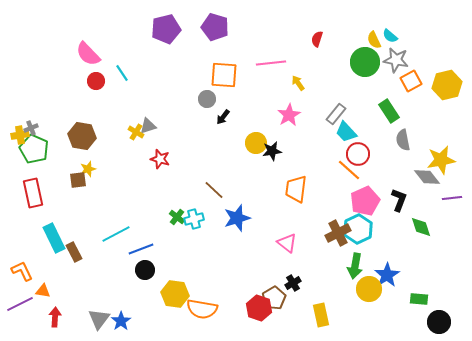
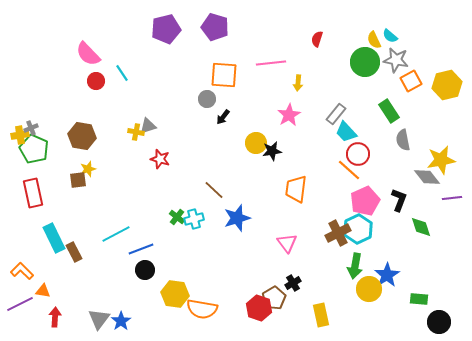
yellow arrow at (298, 83): rotated 140 degrees counterclockwise
yellow cross at (136, 132): rotated 21 degrees counterclockwise
pink triangle at (287, 243): rotated 15 degrees clockwise
orange L-shape at (22, 271): rotated 20 degrees counterclockwise
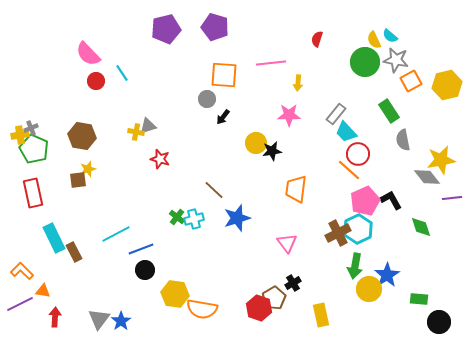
pink star at (289, 115): rotated 30 degrees clockwise
black L-shape at (399, 200): moved 8 px left; rotated 50 degrees counterclockwise
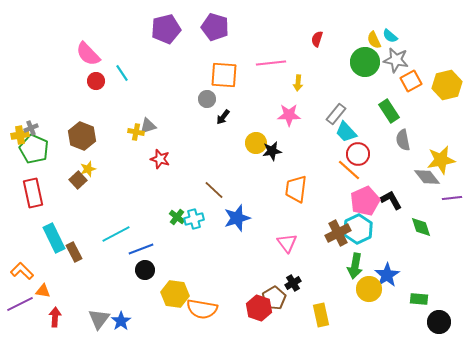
brown hexagon at (82, 136): rotated 12 degrees clockwise
brown square at (78, 180): rotated 36 degrees counterclockwise
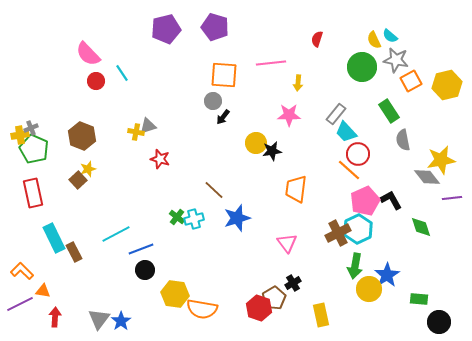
green circle at (365, 62): moved 3 px left, 5 px down
gray circle at (207, 99): moved 6 px right, 2 px down
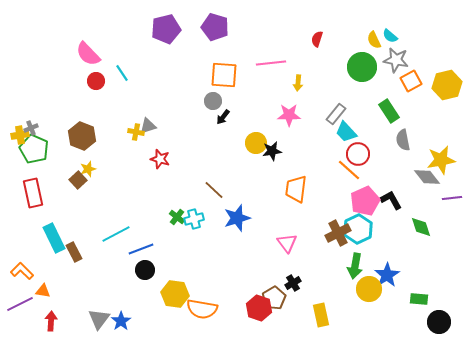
red arrow at (55, 317): moved 4 px left, 4 px down
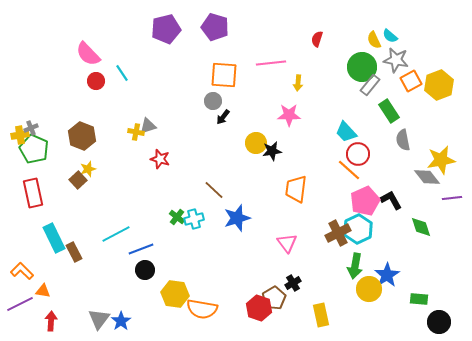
yellow hexagon at (447, 85): moved 8 px left; rotated 8 degrees counterclockwise
gray rectangle at (336, 114): moved 34 px right, 29 px up
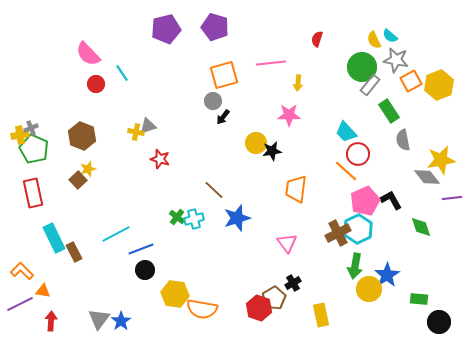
orange square at (224, 75): rotated 20 degrees counterclockwise
red circle at (96, 81): moved 3 px down
orange line at (349, 170): moved 3 px left, 1 px down
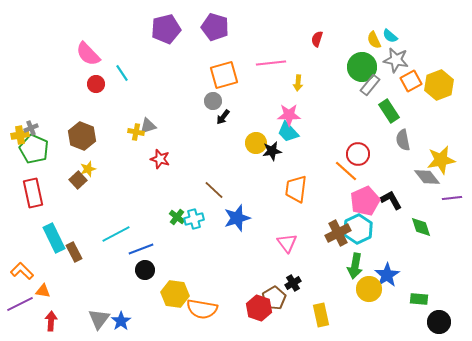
cyan trapezoid at (346, 132): moved 58 px left
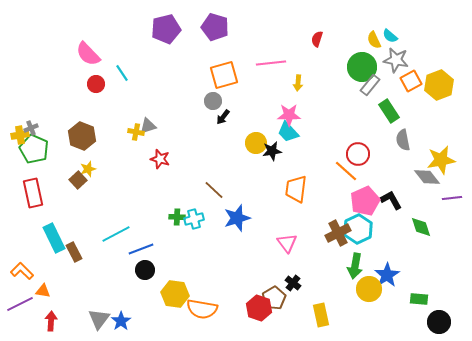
green cross at (177, 217): rotated 35 degrees counterclockwise
black cross at (293, 283): rotated 21 degrees counterclockwise
